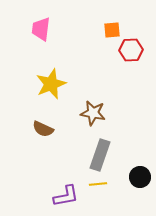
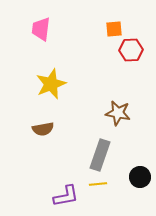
orange square: moved 2 px right, 1 px up
brown star: moved 25 px right
brown semicircle: rotated 35 degrees counterclockwise
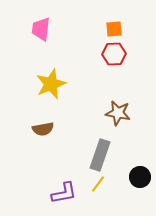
red hexagon: moved 17 px left, 4 px down
yellow line: rotated 48 degrees counterclockwise
purple L-shape: moved 2 px left, 3 px up
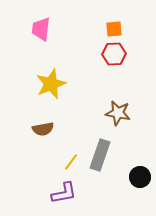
yellow line: moved 27 px left, 22 px up
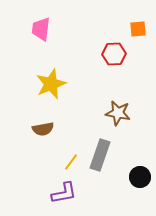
orange square: moved 24 px right
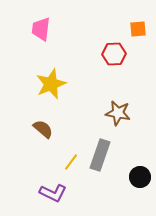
brown semicircle: rotated 130 degrees counterclockwise
purple L-shape: moved 11 px left; rotated 36 degrees clockwise
